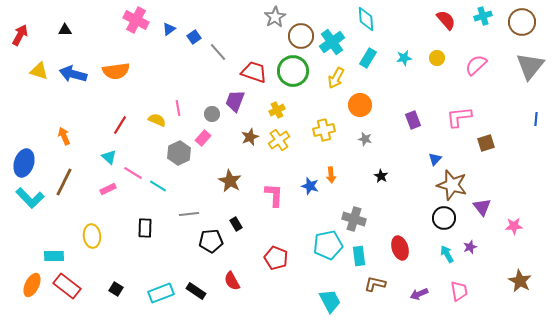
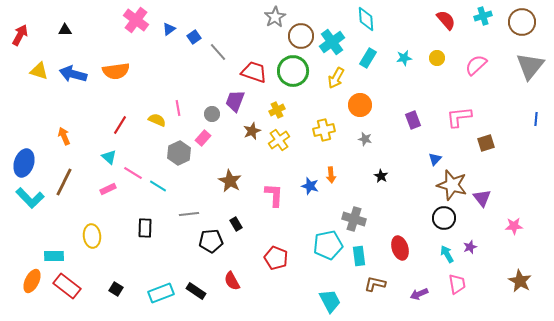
pink cross at (136, 20): rotated 10 degrees clockwise
brown star at (250, 137): moved 2 px right, 6 px up
purple triangle at (482, 207): moved 9 px up
orange ellipse at (32, 285): moved 4 px up
pink trapezoid at (459, 291): moved 2 px left, 7 px up
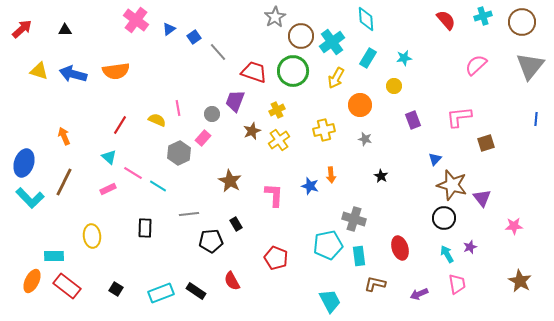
red arrow at (20, 35): moved 2 px right, 6 px up; rotated 20 degrees clockwise
yellow circle at (437, 58): moved 43 px left, 28 px down
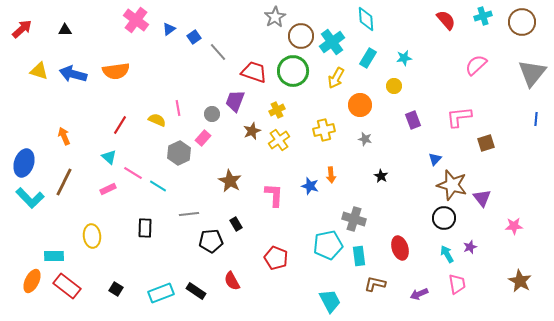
gray triangle at (530, 66): moved 2 px right, 7 px down
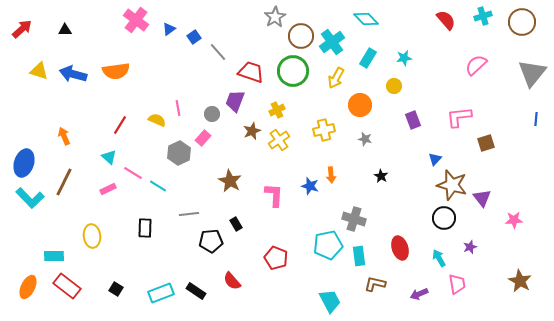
cyan diamond at (366, 19): rotated 40 degrees counterclockwise
red trapezoid at (254, 72): moved 3 px left
pink star at (514, 226): moved 6 px up
cyan arrow at (447, 254): moved 8 px left, 4 px down
orange ellipse at (32, 281): moved 4 px left, 6 px down
red semicircle at (232, 281): rotated 12 degrees counterclockwise
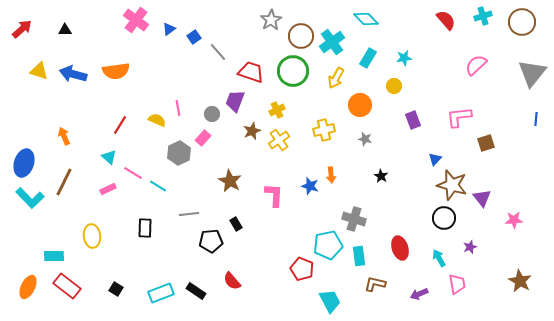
gray star at (275, 17): moved 4 px left, 3 px down
red pentagon at (276, 258): moved 26 px right, 11 px down
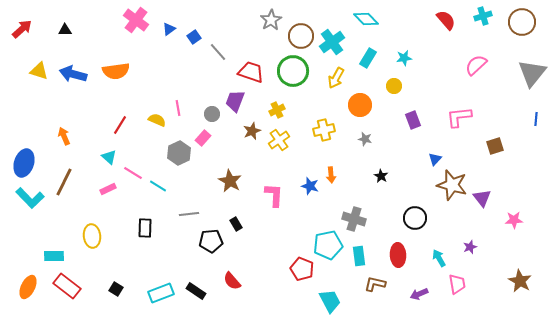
brown square at (486, 143): moved 9 px right, 3 px down
black circle at (444, 218): moved 29 px left
red ellipse at (400, 248): moved 2 px left, 7 px down; rotated 15 degrees clockwise
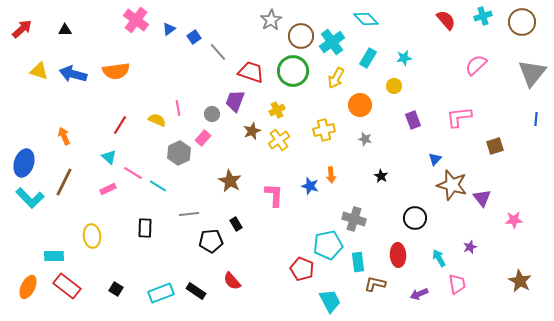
cyan rectangle at (359, 256): moved 1 px left, 6 px down
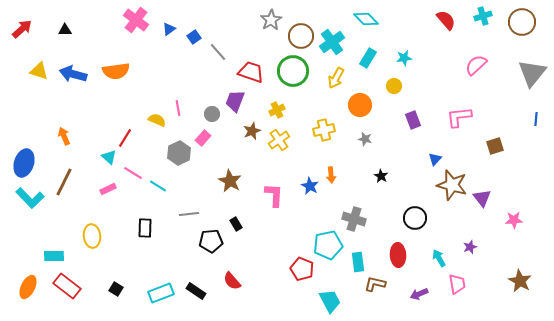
red line at (120, 125): moved 5 px right, 13 px down
blue star at (310, 186): rotated 12 degrees clockwise
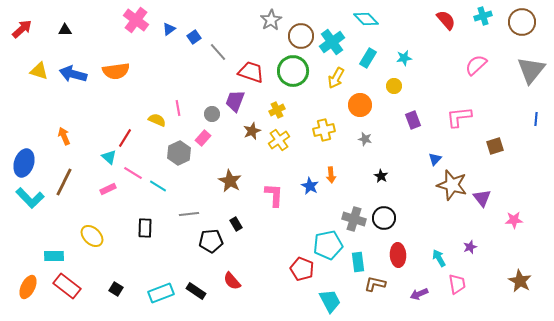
gray triangle at (532, 73): moved 1 px left, 3 px up
black circle at (415, 218): moved 31 px left
yellow ellipse at (92, 236): rotated 40 degrees counterclockwise
